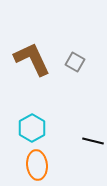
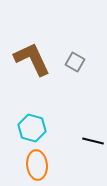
cyan hexagon: rotated 16 degrees counterclockwise
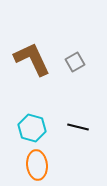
gray square: rotated 30 degrees clockwise
black line: moved 15 px left, 14 px up
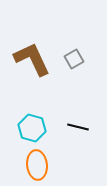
gray square: moved 1 px left, 3 px up
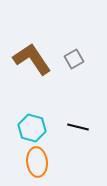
brown L-shape: rotated 9 degrees counterclockwise
orange ellipse: moved 3 px up
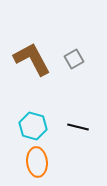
brown L-shape: rotated 6 degrees clockwise
cyan hexagon: moved 1 px right, 2 px up
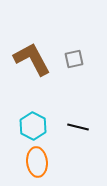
gray square: rotated 18 degrees clockwise
cyan hexagon: rotated 12 degrees clockwise
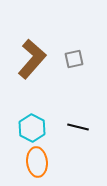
brown L-shape: rotated 69 degrees clockwise
cyan hexagon: moved 1 px left, 2 px down
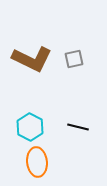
brown L-shape: rotated 75 degrees clockwise
cyan hexagon: moved 2 px left, 1 px up
